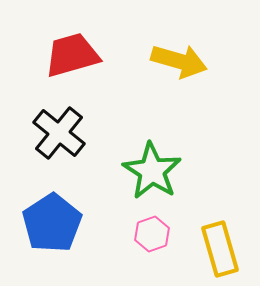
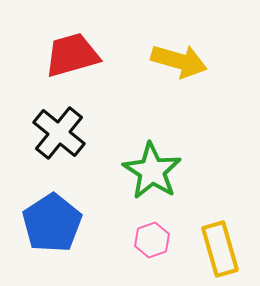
pink hexagon: moved 6 px down
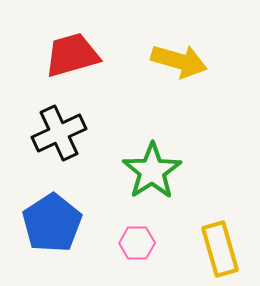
black cross: rotated 26 degrees clockwise
green star: rotated 6 degrees clockwise
pink hexagon: moved 15 px left, 3 px down; rotated 20 degrees clockwise
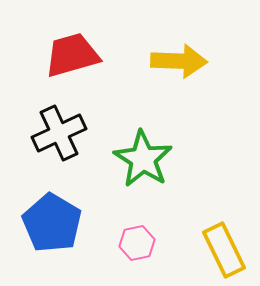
yellow arrow: rotated 14 degrees counterclockwise
green star: moved 9 px left, 12 px up; rotated 6 degrees counterclockwise
blue pentagon: rotated 8 degrees counterclockwise
pink hexagon: rotated 12 degrees counterclockwise
yellow rectangle: moved 4 px right, 1 px down; rotated 10 degrees counterclockwise
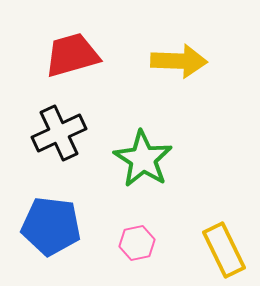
blue pentagon: moved 1 px left, 3 px down; rotated 24 degrees counterclockwise
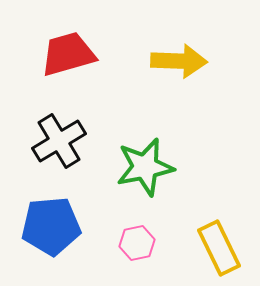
red trapezoid: moved 4 px left, 1 px up
black cross: moved 8 px down; rotated 6 degrees counterclockwise
green star: moved 2 px right, 8 px down; rotated 28 degrees clockwise
blue pentagon: rotated 12 degrees counterclockwise
yellow rectangle: moved 5 px left, 2 px up
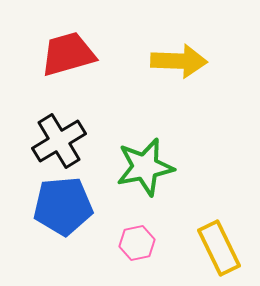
blue pentagon: moved 12 px right, 20 px up
